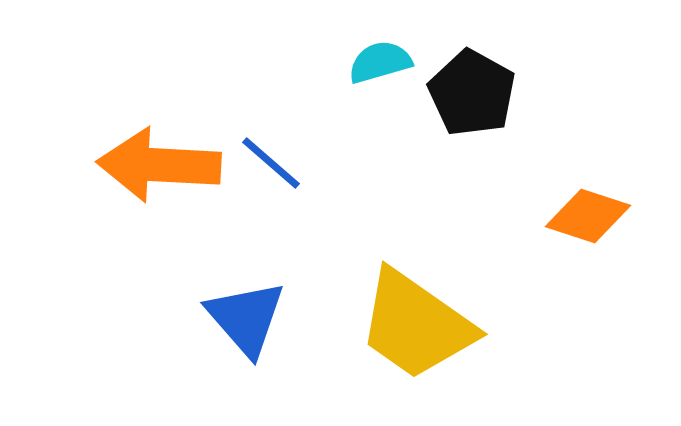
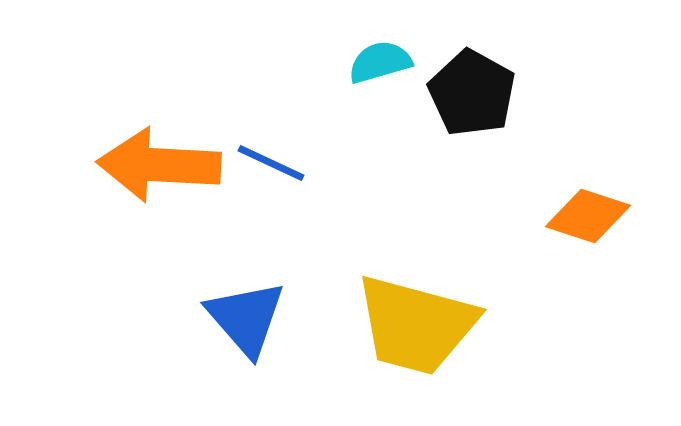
blue line: rotated 16 degrees counterclockwise
yellow trapezoid: rotated 20 degrees counterclockwise
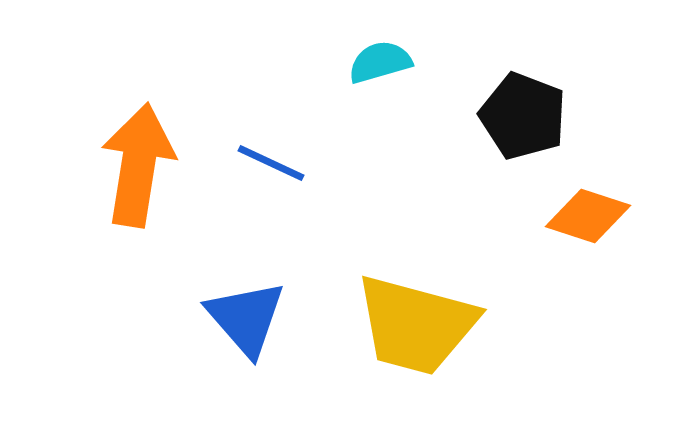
black pentagon: moved 51 px right, 23 px down; rotated 8 degrees counterclockwise
orange arrow: moved 21 px left; rotated 96 degrees clockwise
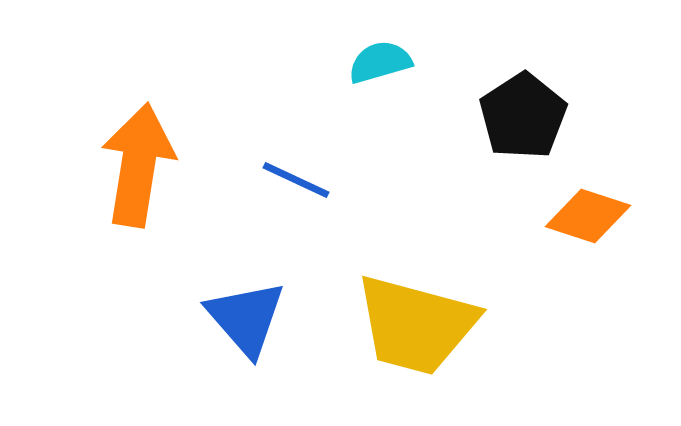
black pentagon: rotated 18 degrees clockwise
blue line: moved 25 px right, 17 px down
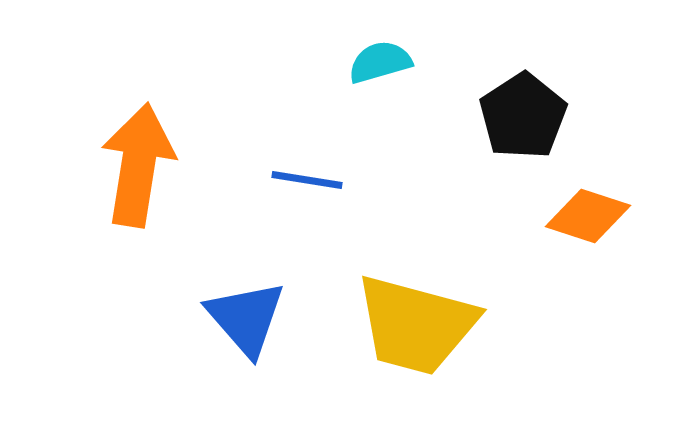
blue line: moved 11 px right; rotated 16 degrees counterclockwise
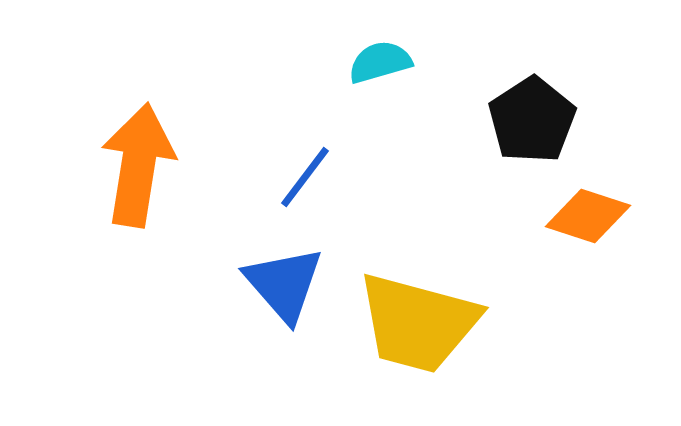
black pentagon: moved 9 px right, 4 px down
blue line: moved 2 px left, 3 px up; rotated 62 degrees counterclockwise
blue triangle: moved 38 px right, 34 px up
yellow trapezoid: moved 2 px right, 2 px up
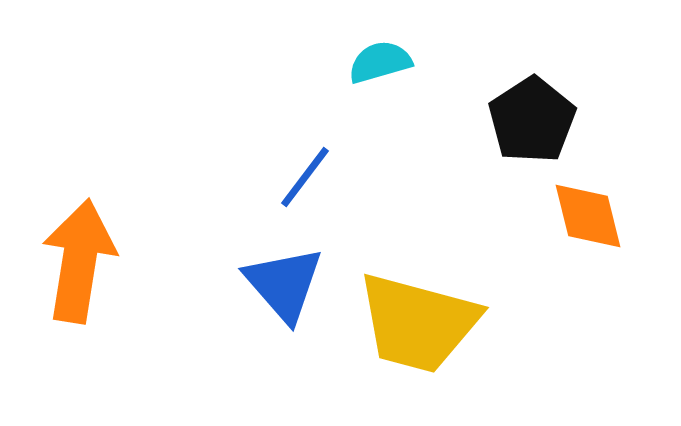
orange arrow: moved 59 px left, 96 px down
orange diamond: rotated 58 degrees clockwise
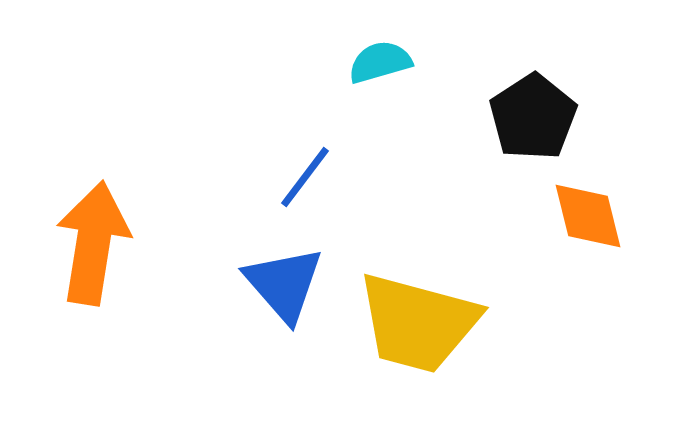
black pentagon: moved 1 px right, 3 px up
orange arrow: moved 14 px right, 18 px up
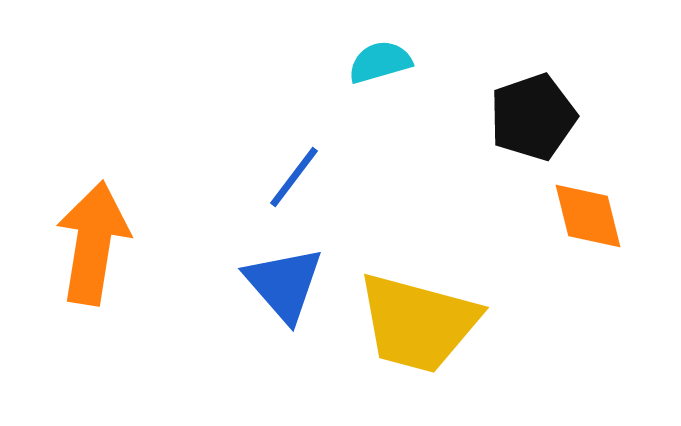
black pentagon: rotated 14 degrees clockwise
blue line: moved 11 px left
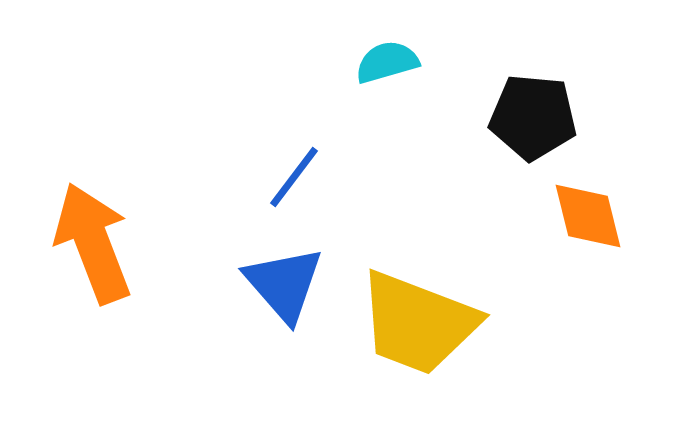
cyan semicircle: moved 7 px right
black pentagon: rotated 24 degrees clockwise
orange arrow: rotated 30 degrees counterclockwise
yellow trapezoid: rotated 6 degrees clockwise
